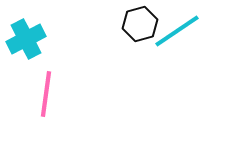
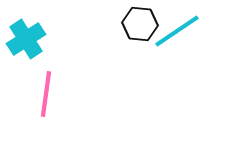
black hexagon: rotated 20 degrees clockwise
cyan cross: rotated 6 degrees counterclockwise
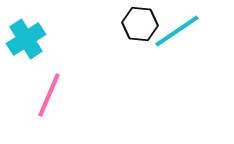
pink line: moved 3 px right, 1 px down; rotated 15 degrees clockwise
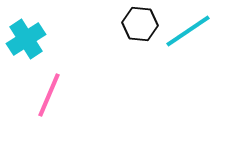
cyan line: moved 11 px right
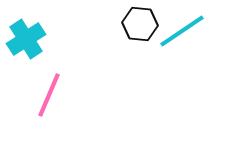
cyan line: moved 6 px left
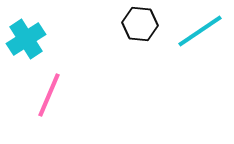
cyan line: moved 18 px right
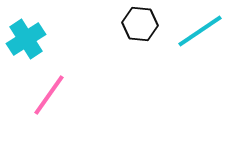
pink line: rotated 12 degrees clockwise
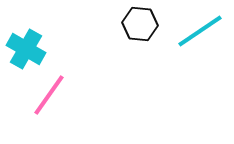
cyan cross: moved 10 px down; rotated 27 degrees counterclockwise
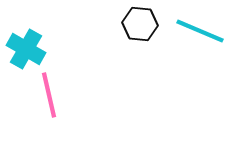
cyan line: rotated 57 degrees clockwise
pink line: rotated 48 degrees counterclockwise
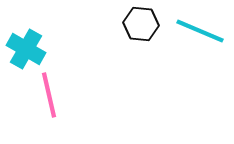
black hexagon: moved 1 px right
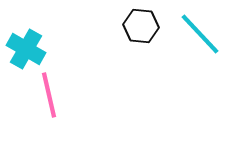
black hexagon: moved 2 px down
cyan line: moved 3 px down; rotated 24 degrees clockwise
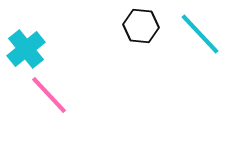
cyan cross: rotated 21 degrees clockwise
pink line: rotated 30 degrees counterclockwise
